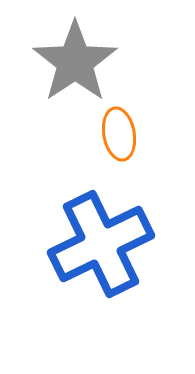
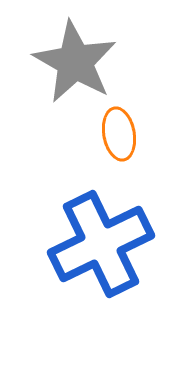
gray star: rotated 8 degrees counterclockwise
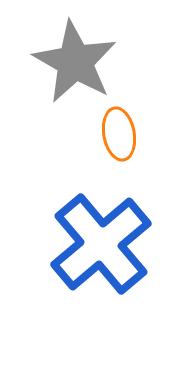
blue cross: rotated 14 degrees counterclockwise
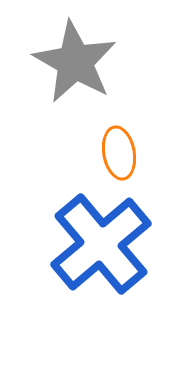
orange ellipse: moved 19 px down
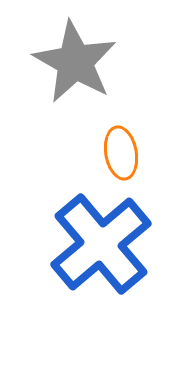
orange ellipse: moved 2 px right
